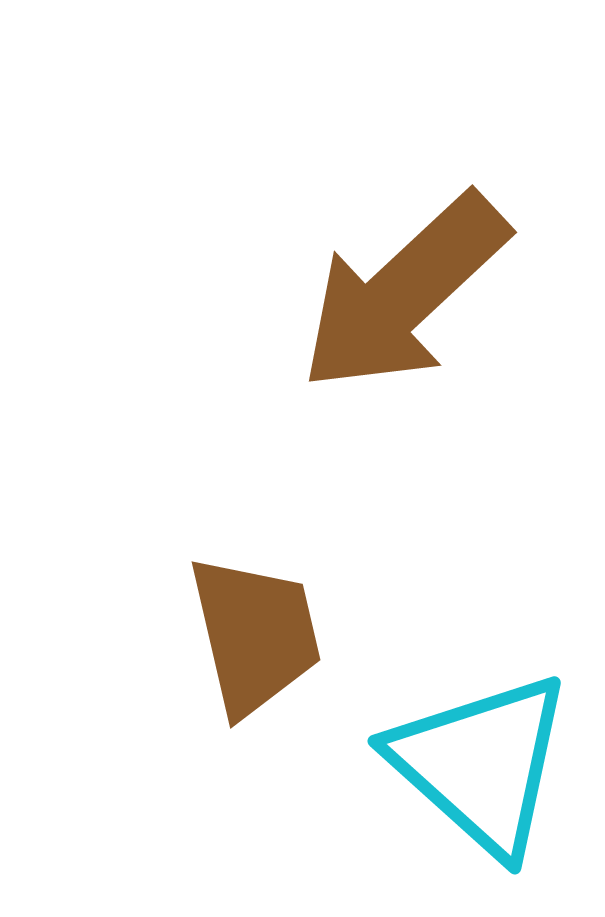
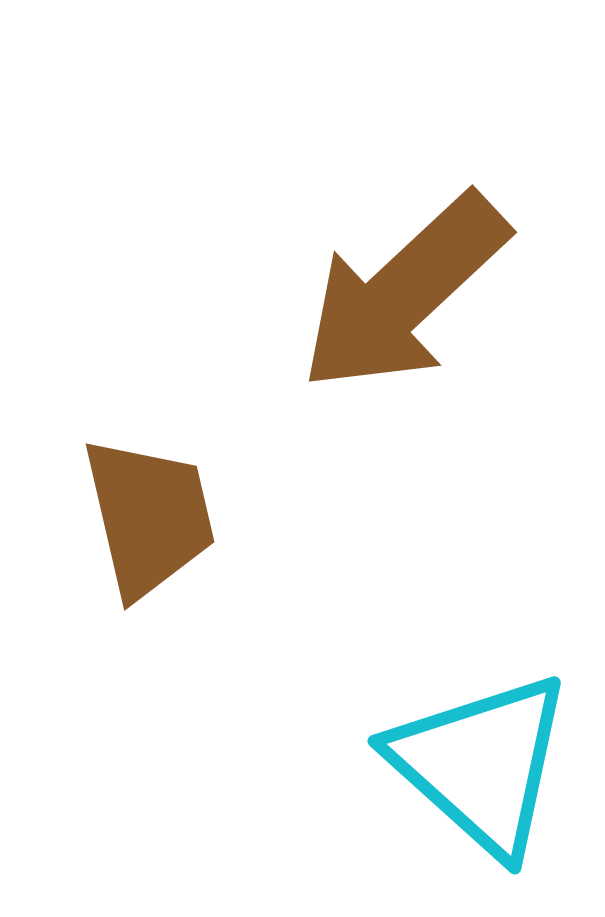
brown trapezoid: moved 106 px left, 118 px up
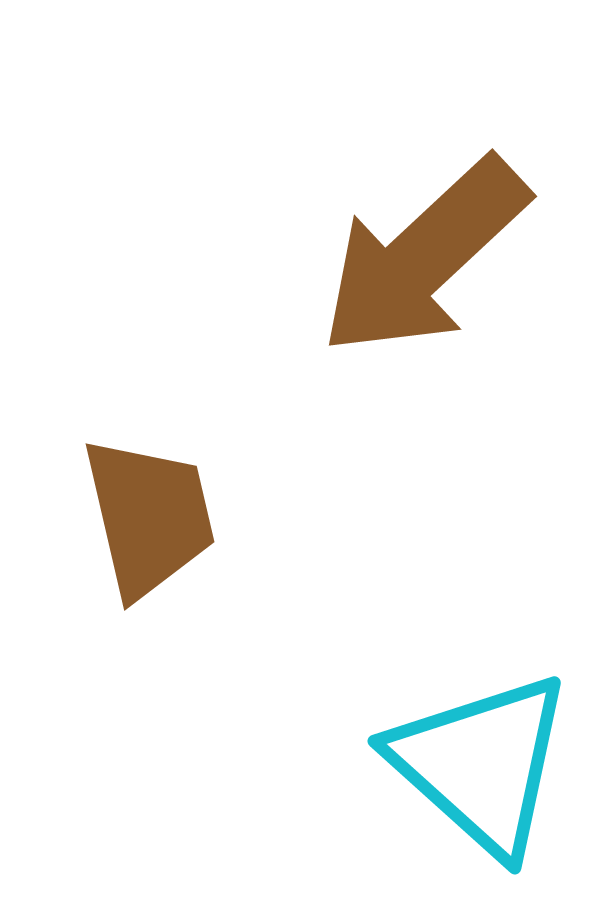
brown arrow: moved 20 px right, 36 px up
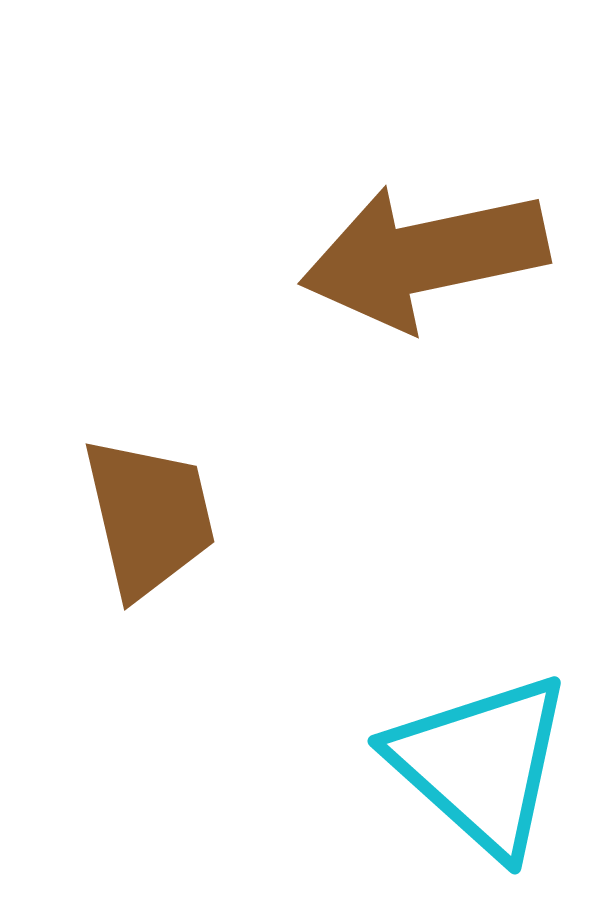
brown arrow: rotated 31 degrees clockwise
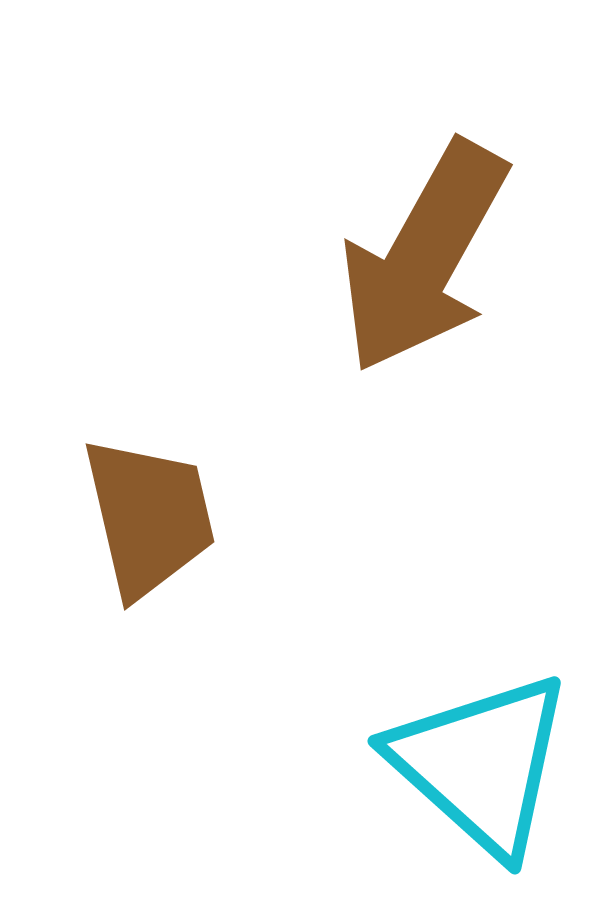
brown arrow: rotated 49 degrees counterclockwise
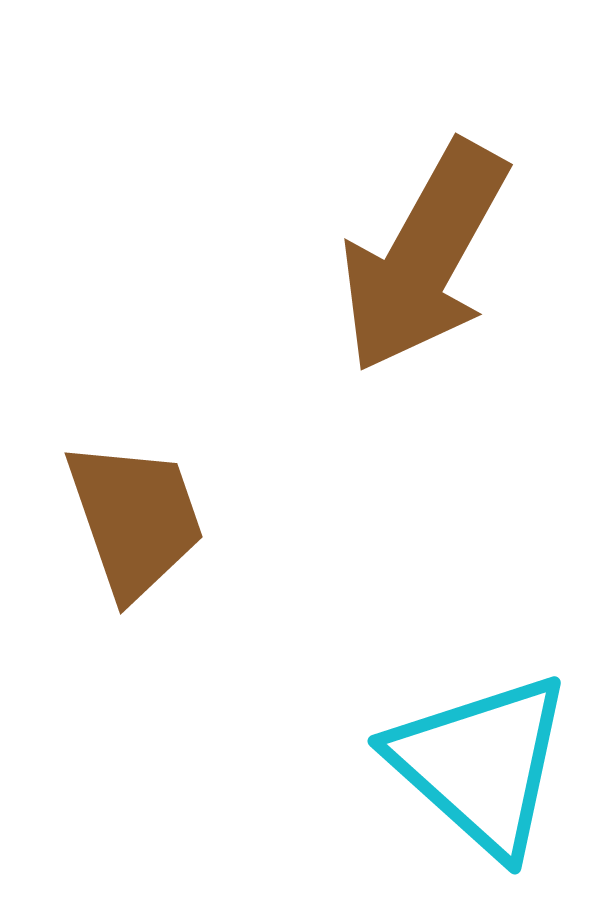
brown trapezoid: moved 14 px left, 2 px down; rotated 6 degrees counterclockwise
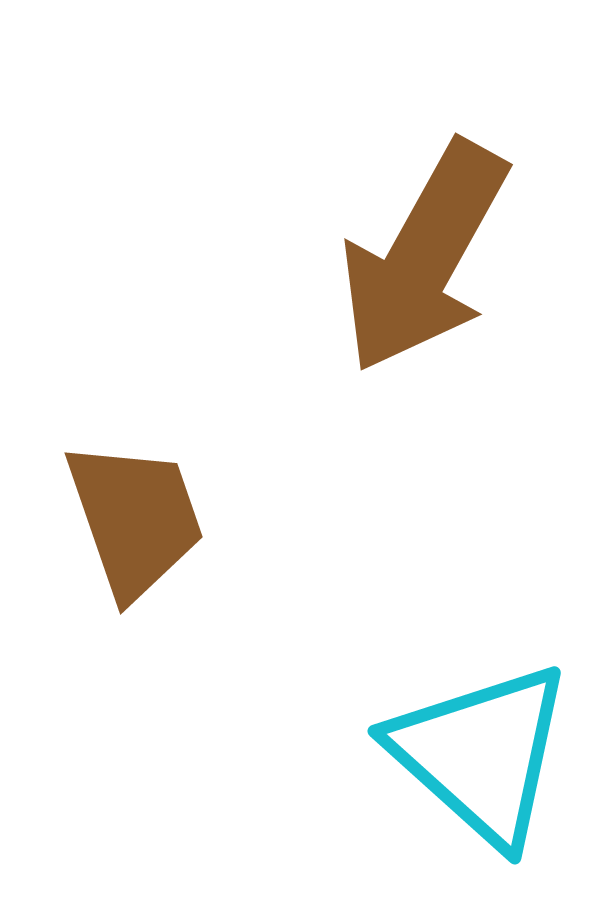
cyan triangle: moved 10 px up
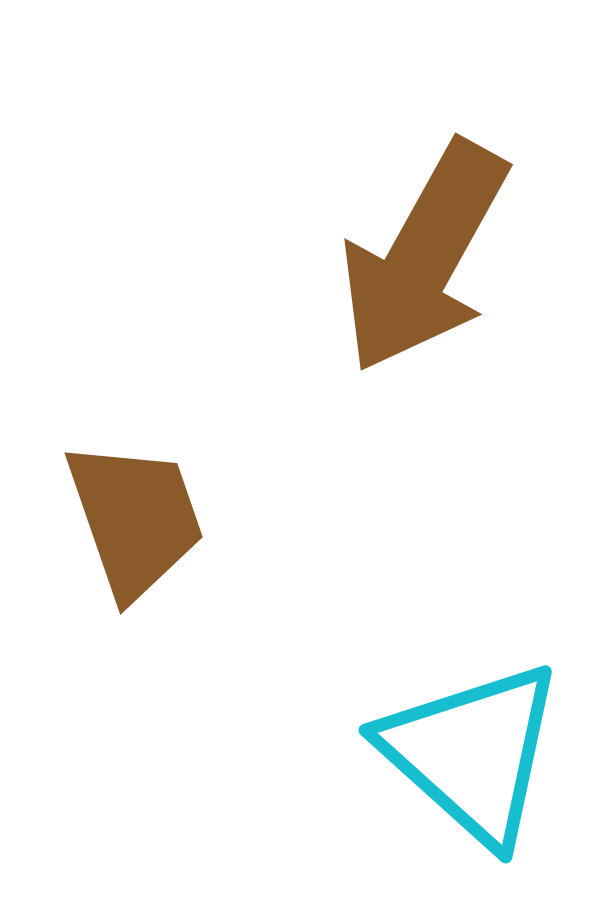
cyan triangle: moved 9 px left, 1 px up
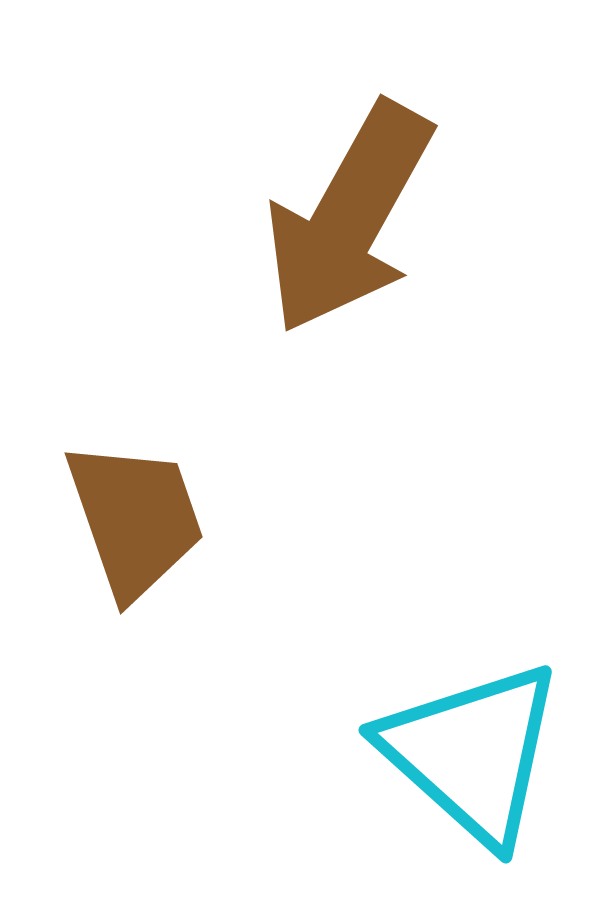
brown arrow: moved 75 px left, 39 px up
